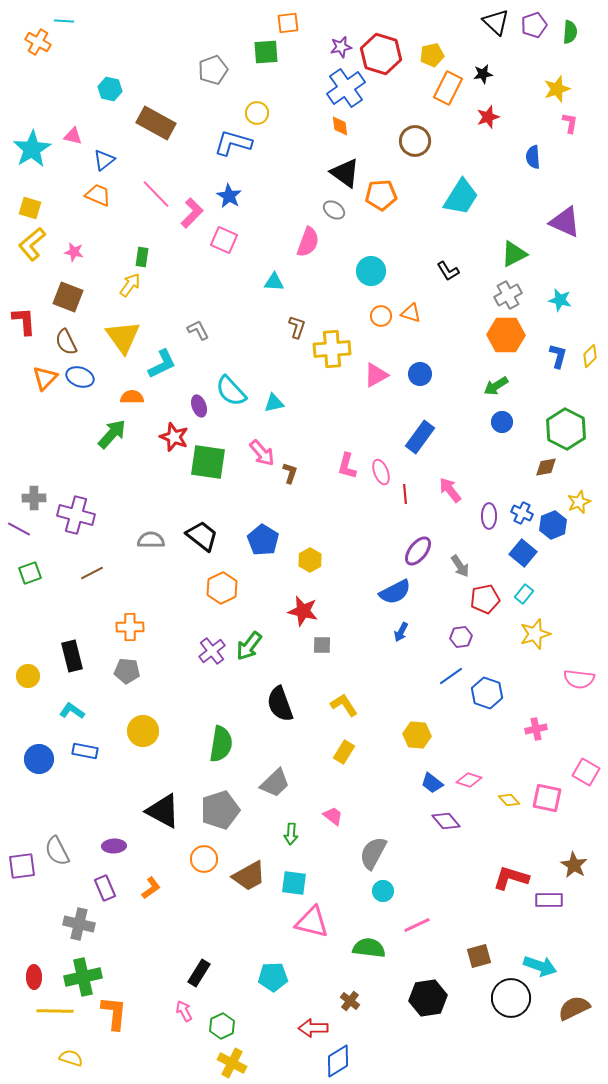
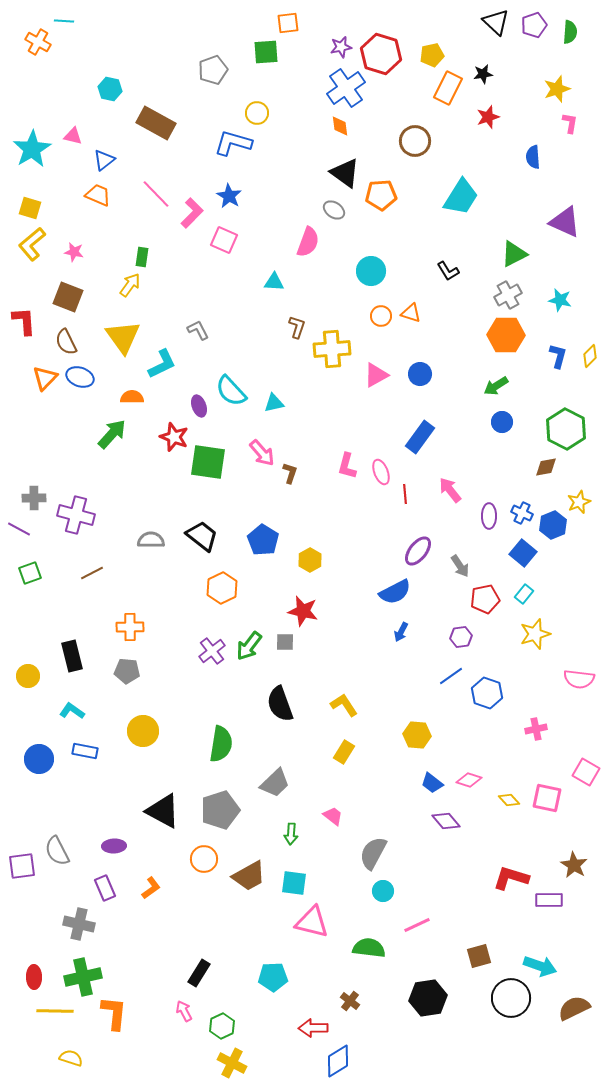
gray square at (322, 645): moved 37 px left, 3 px up
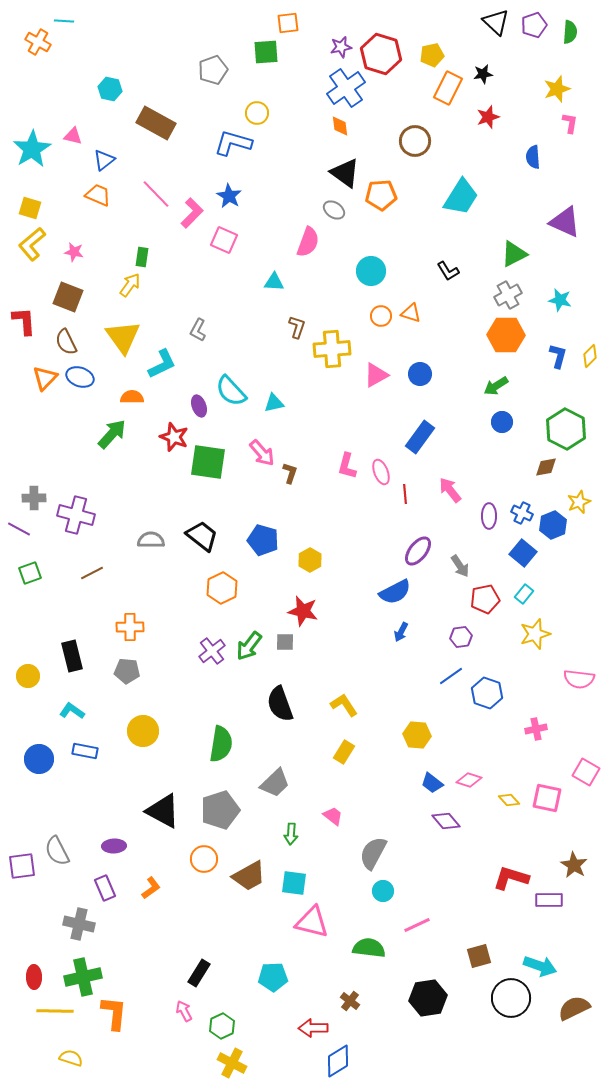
gray L-shape at (198, 330): rotated 125 degrees counterclockwise
blue pentagon at (263, 540): rotated 16 degrees counterclockwise
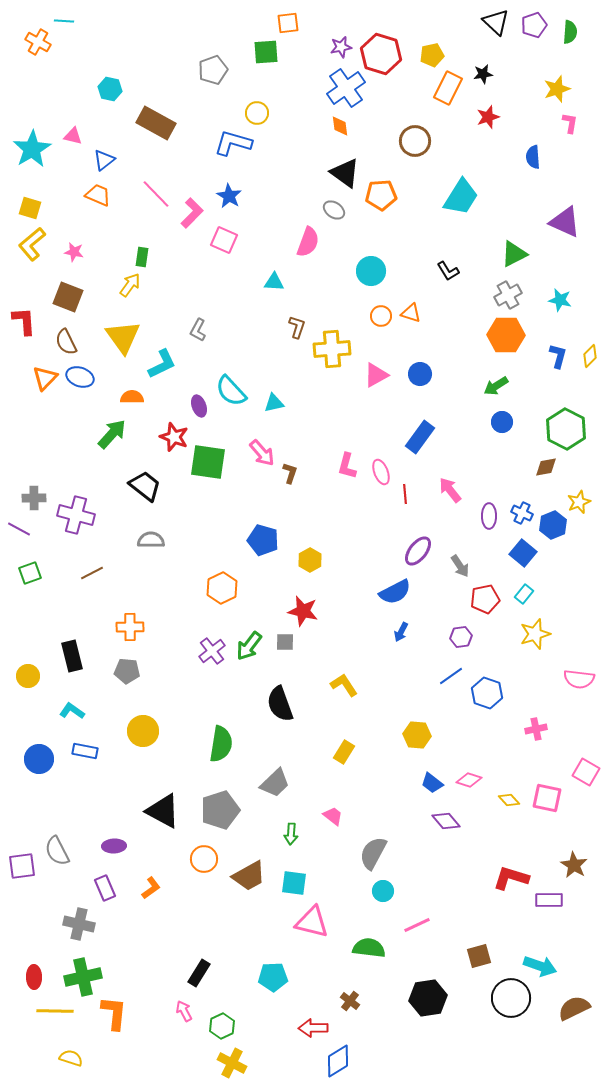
black trapezoid at (202, 536): moved 57 px left, 50 px up
yellow L-shape at (344, 705): moved 20 px up
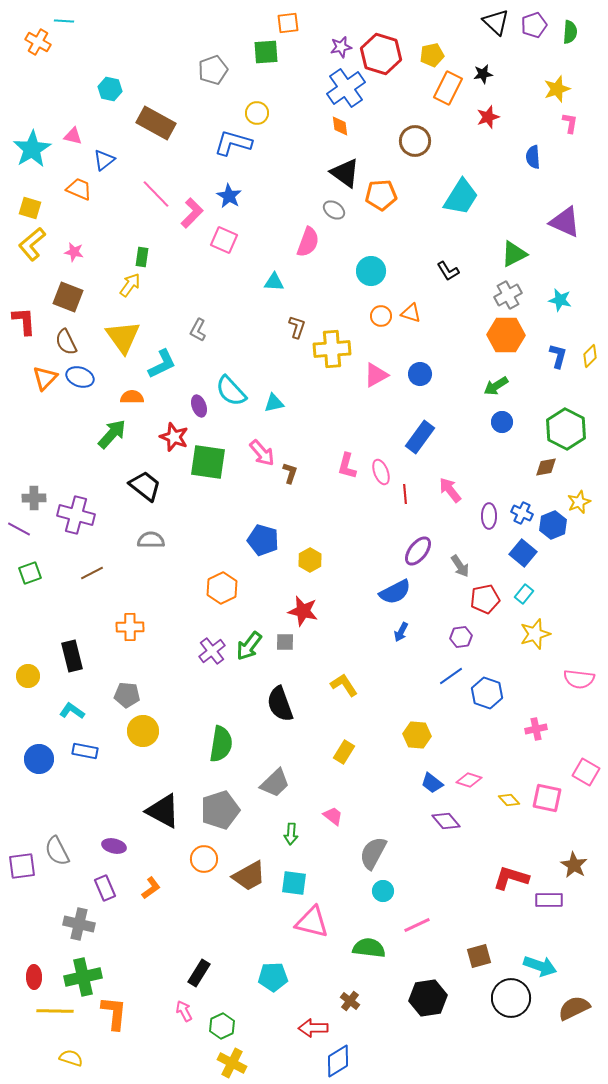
orange trapezoid at (98, 195): moved 19 px left, 6 px up
gray pentagon at (127, 671): moved 24 px down
purple ellipse at (114, 846): rotated 15 degrees clockwise
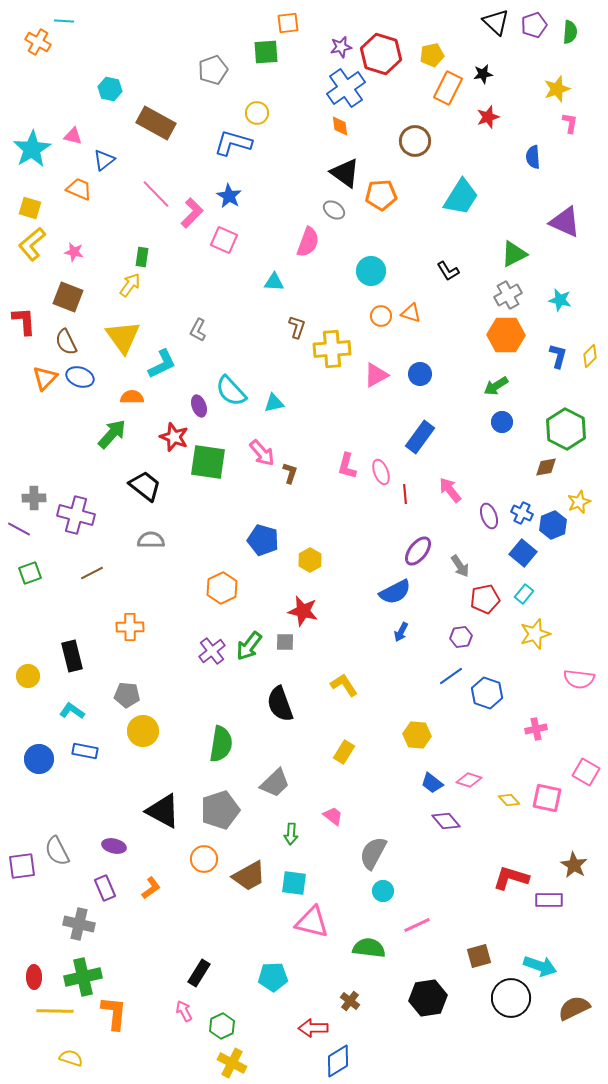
purple ellipse at (489, 516): rotated 20 degrees counterclockwise
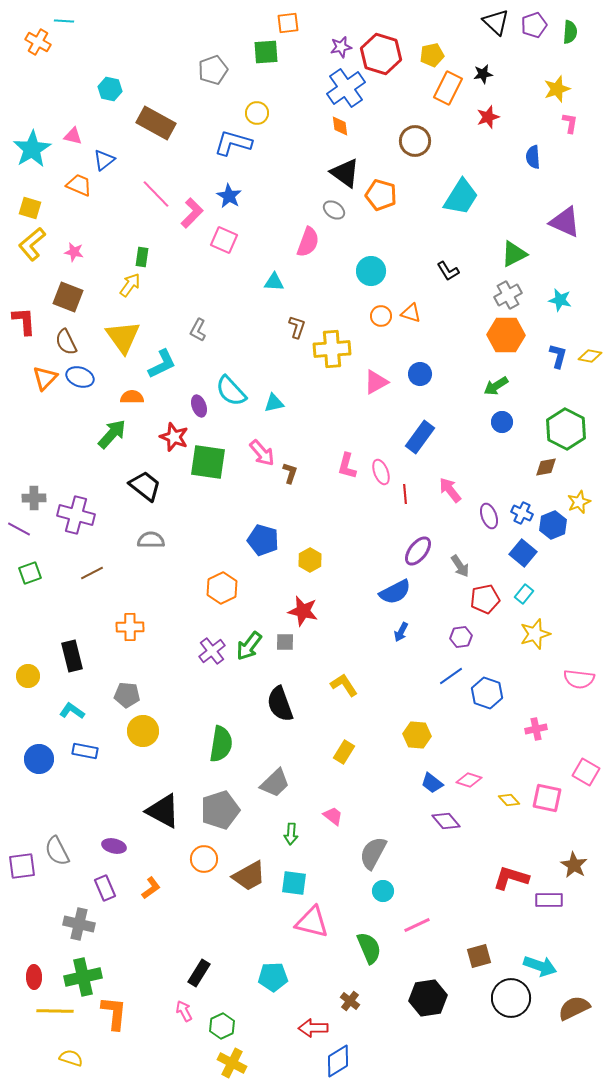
orange trapezoid at (79, 189): moved 4 px up
orange pentagon at (381, 195): rotated 20 degrees clockwise
yellow diamond at (590, 356): rotated 55 degrees clockwise
pink triangle at (376, 375): moved 7 px down
green semicircle at (369, 948): rotated 60 degrees clockwise
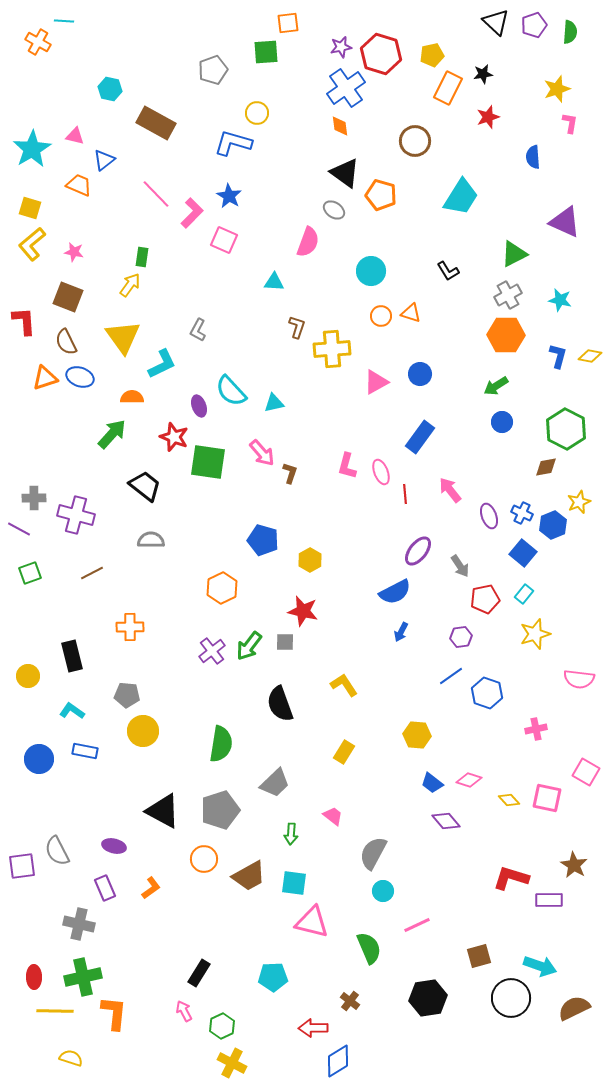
pink triangle at (73, 136): moved 2 px right
orange triangle at (45, 378): rotated 28 degrees clockwise
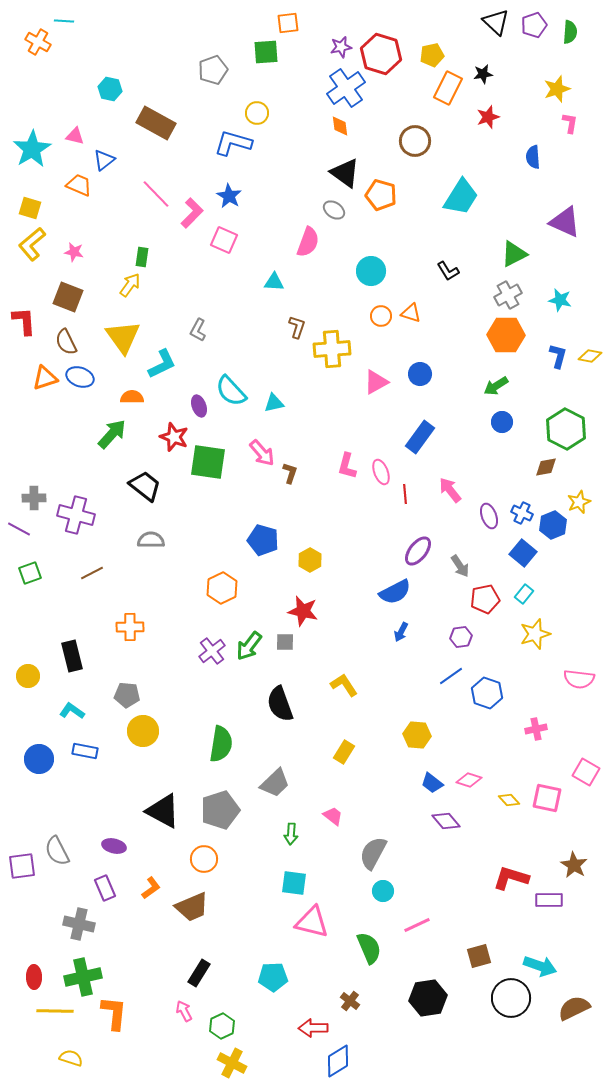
brown trapezoid at (249, 876): moved 57 px left, 31 px down; rotated 6 degrees clockwise
